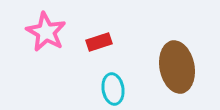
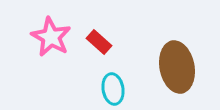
pink star: moved 5 px right, 5 px down
red rectangle: rotated 60 degrees clockwise
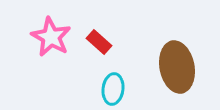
cyan ellipse: rotated 16 degrees clockwise
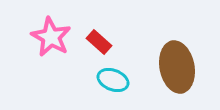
cyan ellipse: moved 9 px up; rotated 76 degrees counterclockwise
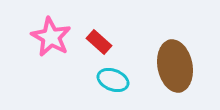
brown ellipse: moved 2 px left, 1 px up
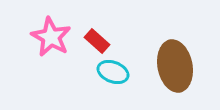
red rectangle: moved 2 px left, 1 px up
cyan ellipse: moved 8 px up
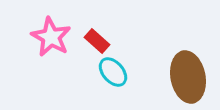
brown ellipse: moved 13 px right, 11 px down
cyan ellipse: rotated 28 degrees clockwise
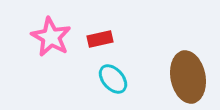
red rectangle: moved 3 px right, 2 px up; rotated 55 degrees counterclockwise
cyan ellipse: moved 7 px down
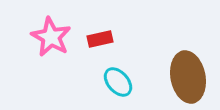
cyan ellipse: moved 5 px right, 3 px down
